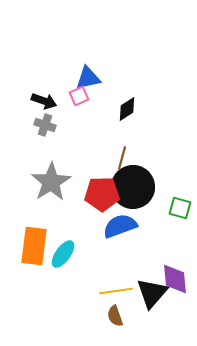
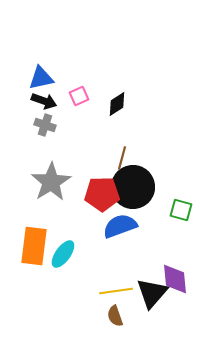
blue triangle: moved 47 px left
black diamond: moved 10 px left, 5 px up
green square: moved 1 px right, 2 px down
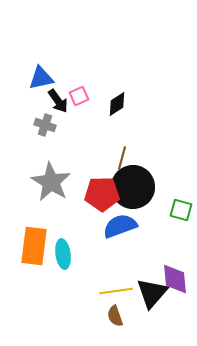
black arrow: moved 14 px right; rotated 35 degrees clockwise
gray star: rotated 9 degrees counterclockwise
cyan ellipse: rotated 44 degrees counterclockwise
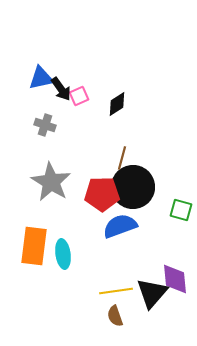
black arrow: moved 3 px right, 12 px up
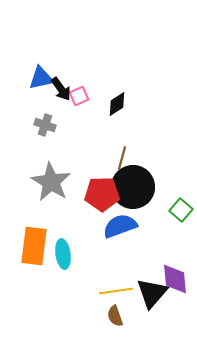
green square: rotated 25 degrees clockwise
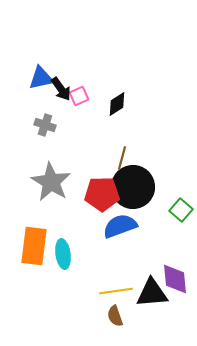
black triangle: rotated 44 degrees clockwise
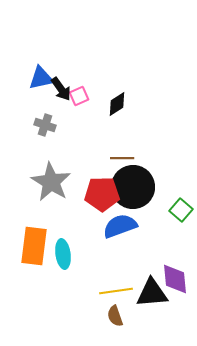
brown line: rotated 75 degrees clockwise
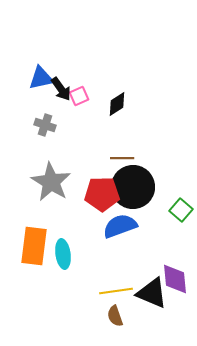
black triangle: rotated 28 degrees clockwise
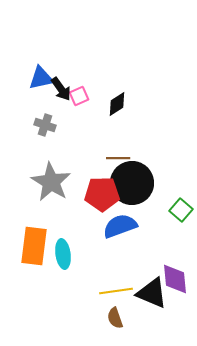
brown line: moved 4 px left
black circle: moved 1 px left, 4 px up
brown semicircle: moved 2 px down
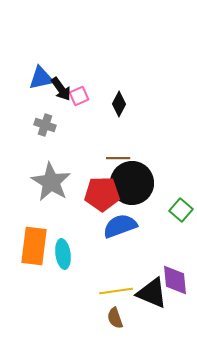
black diamond: moved 2 px right; rotated 30 degrees counterclockwise
purple diamond: moved 1 px down
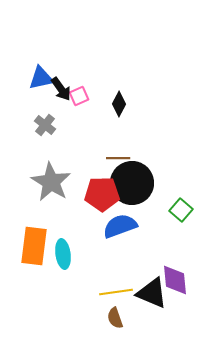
gray cross: rotated 20 degrees clockwise
yellow line: moved 1 px down
